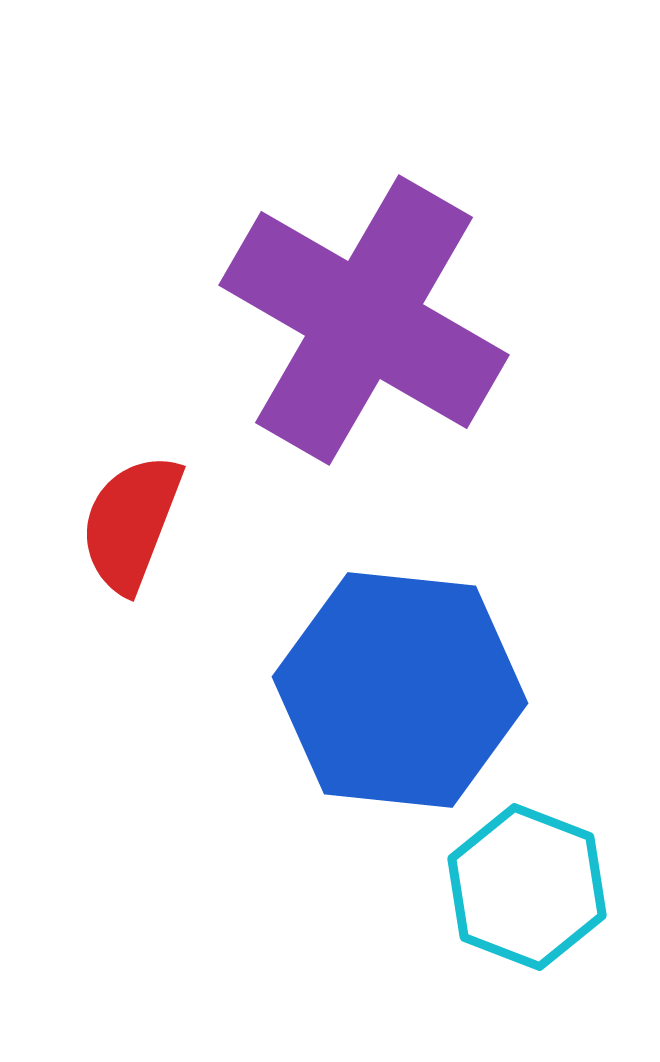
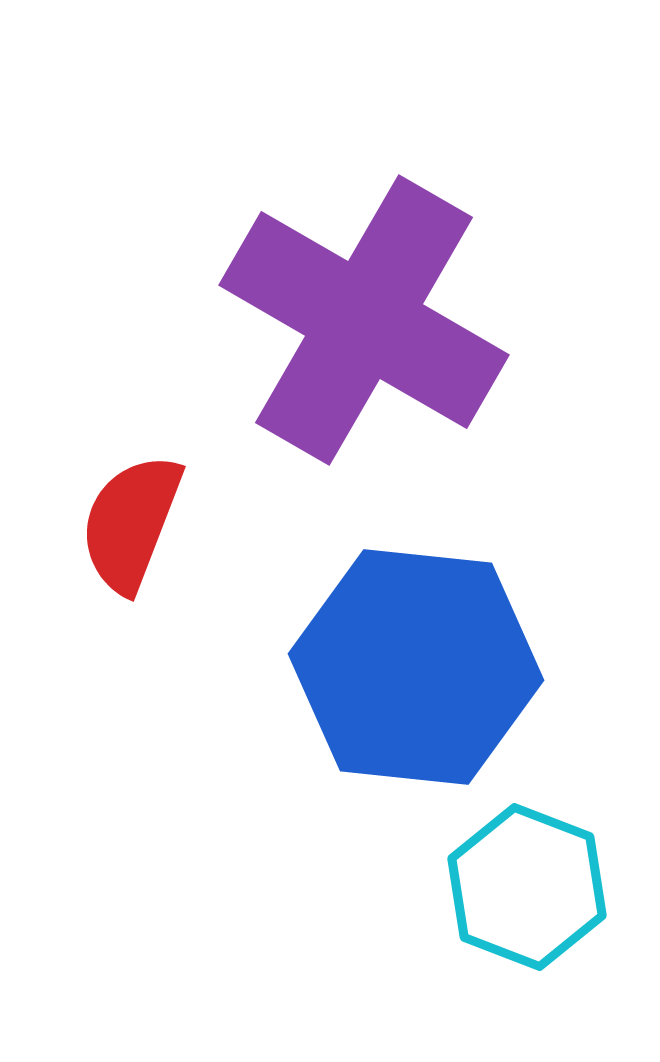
blue hexagon: moved 16 px right, 23 px up
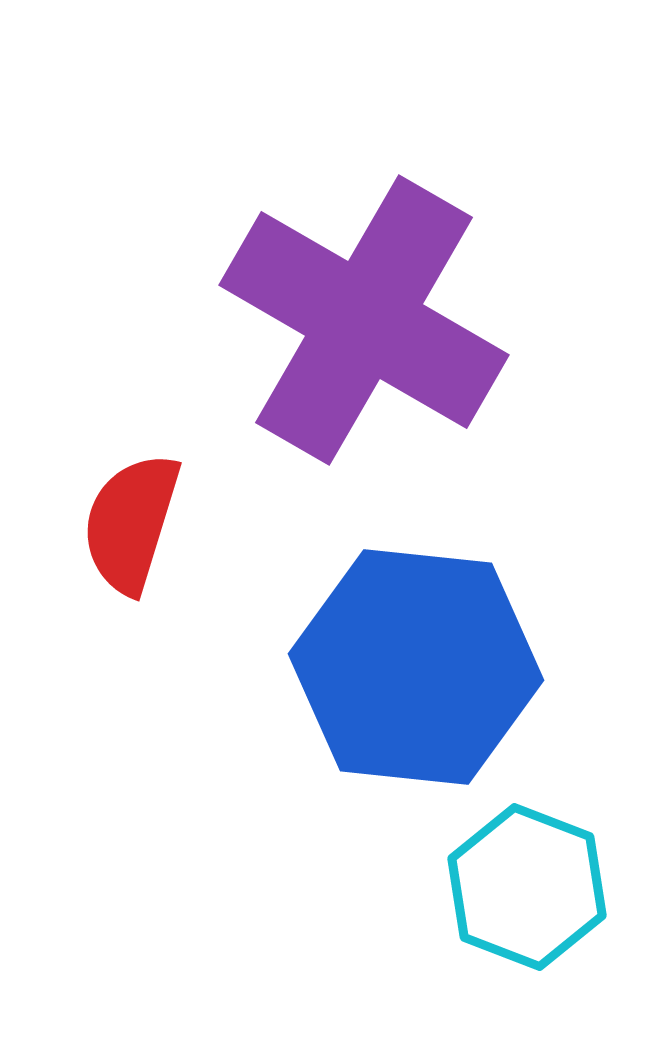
red semicircle: rotated 4 degrees counterclockwise
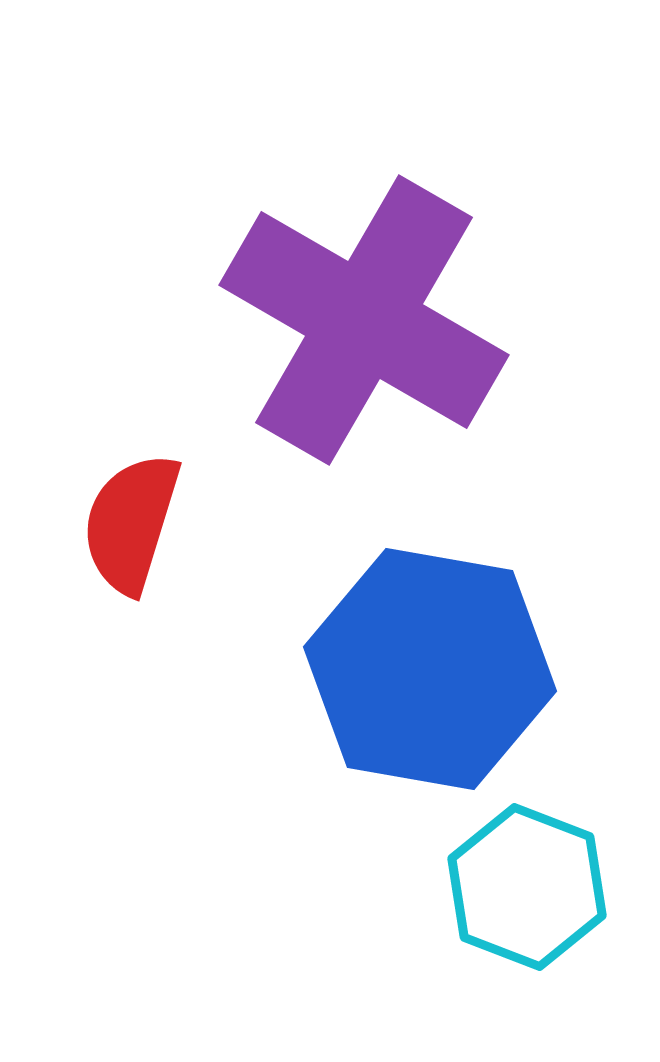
blue hexagon: moved 14 px right, 2 px down; rotated 4 degrees clockwise
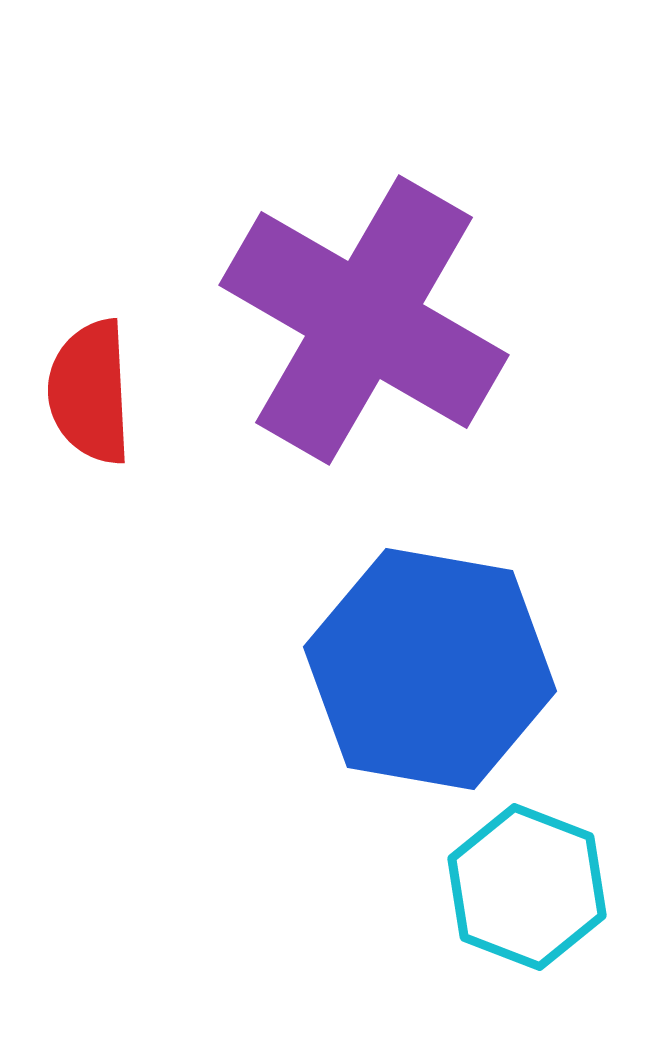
red semicircle: moved 41 px left, 131 px up; rotated 20 degrees counterclockwise
